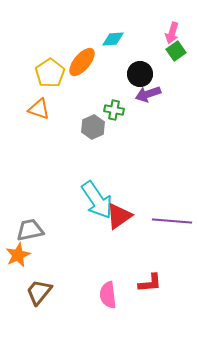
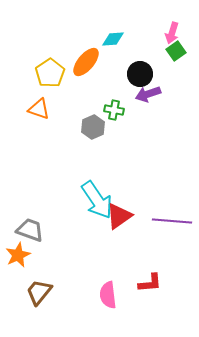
orange ellipse: moved 4 px right
gray trapezoid: rotated 32 degrees clockwise
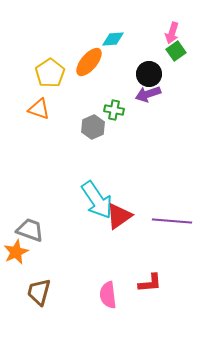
orange ellipse: moved 3 px right
black circle: moved 9 px right
orange star: moved 2 px left, 3 px up
brown trapezoid: rotated 24 degrees counterclockwise
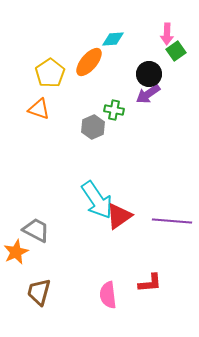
pink arrow: moved 5 px left, 1 px down; rotated 15 degrees counterclockwise
purple arrow: rotated 15 degrees counterclockwise
gray trapezoid: moved 6 px right; rotated 8 degrees clockwise
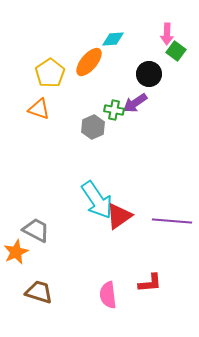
green square: rotated 18 degrees counterclockwise
purple arrow: moved 13 px left, 9 px down
brown trapezoid: rotated 92 degrees clockwise
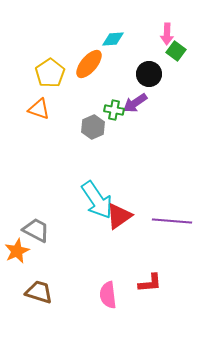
orange ellipse: moved 2 px down
orange star: moved 1 px right, 1 px up
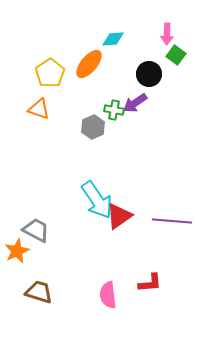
green square: moved 4 px down
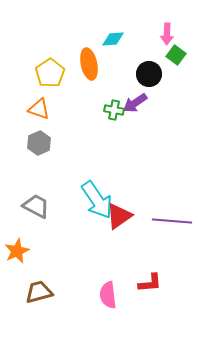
orange ellipse: rotated 52 degrees counterclockwise
gray hexagon: moved 54 px left, 16 px down
gray trapezoid: moved 24 px up
brown trapezoid: rotated 32 degrees counterclockwise
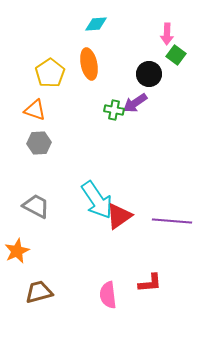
cyan diamond: moved 17 px left, 15 px up
orange triangle: moved 4 px left, 1 px down
gray hexagon: rotated 20 degrees clockwise
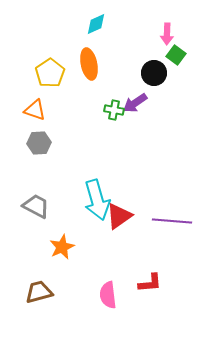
cyan diamond: rotated 20 degrees counterclockwise
black circle: moved 5 px right, 1 px up
cyan arrow: rotated 18 degrees clockwise
orange star: moved 45 px right, 4 px up
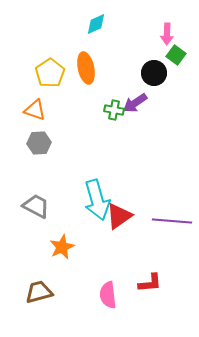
orange ellipse: moved 3 px left, 4 px down
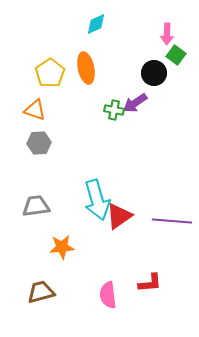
gray trapezoid: rotated 36 degrees counterclockwise
orange star: rotated 20 degrees clockwise
brown trapezoid: moved 2 px right
